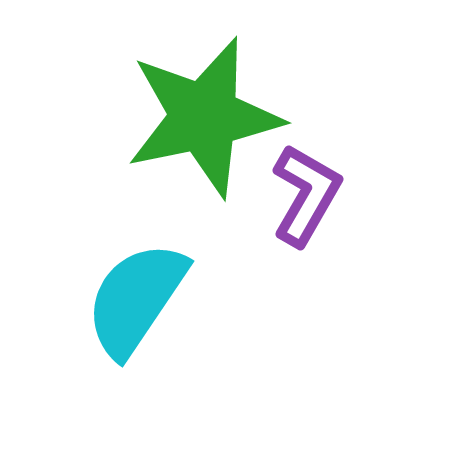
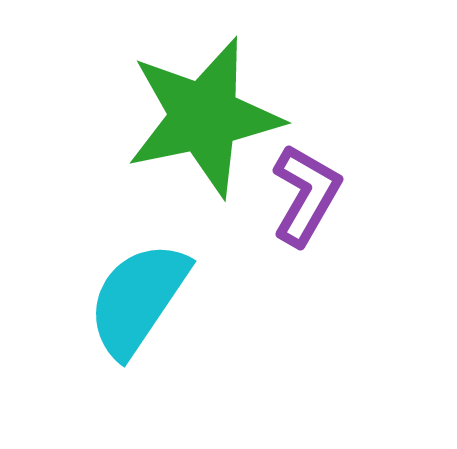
cyan semicircle: moved 2 px right
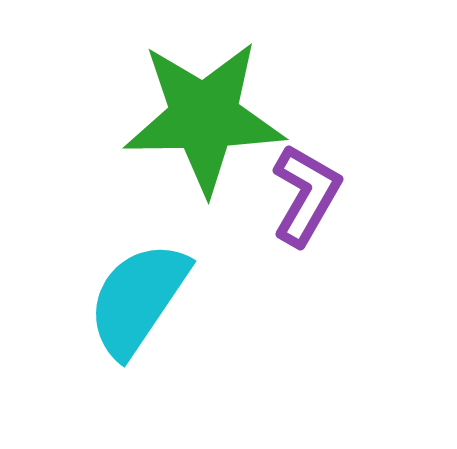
green star: rotated 11 degrees clockwise
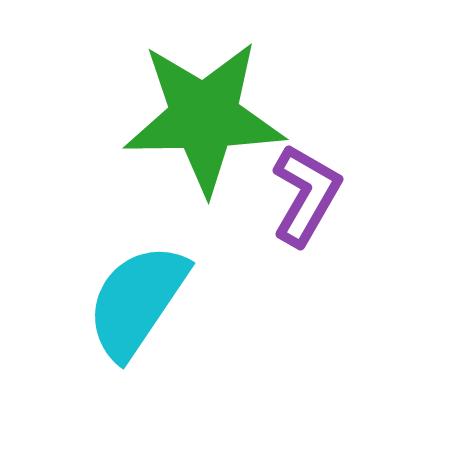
cyan semicircle: moved 1 px left, 2 px down
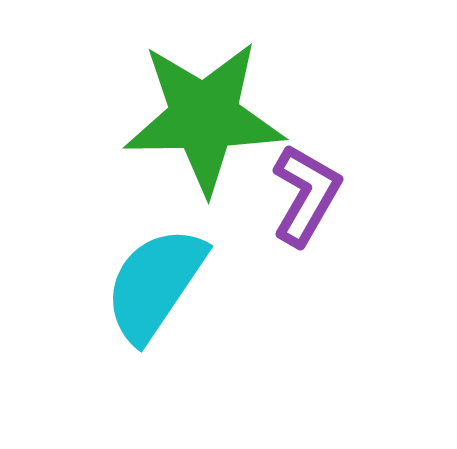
cyan semicircle: moved 18 px right, 17 px up
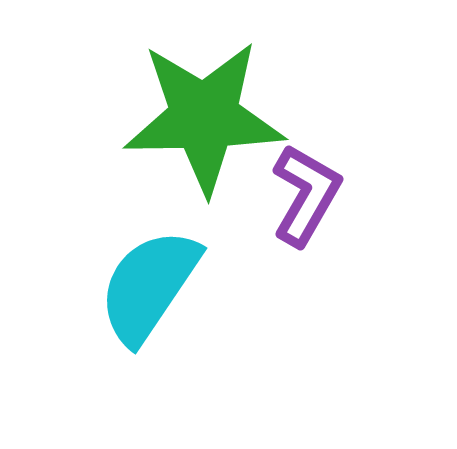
cyan semicircle: moved 6 px left, 2 px down
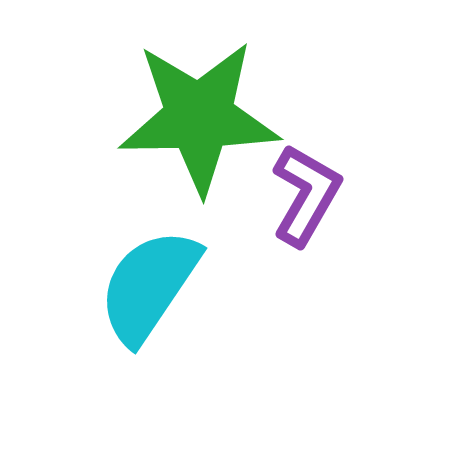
green star: moved 5 px left
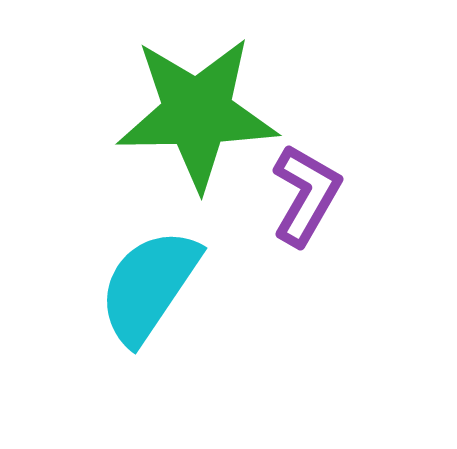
green star: moved 2 px left, 4 px up
